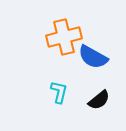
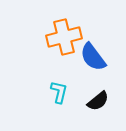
blue semicircle: rotated 24 degrees clockwise
black semicircle: moved 1 px left, 1 px down
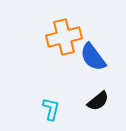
cyan L-shape: moved 8 px left, 17 px down
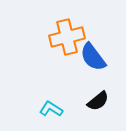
orange cross: moved 3 px right
cyan L-shape: rotated 70 degrees counterclockwise
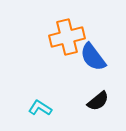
cyan L-shape: moved 11 px left, 1 px up
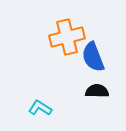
blue semicircle: rotated 16 degrees clockwise
black semicircle: moved 1 px left, 10 px up; rotated 140 degrees counterclockwise
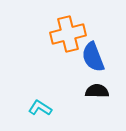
orange cross: moved 1 px right, 3 px up
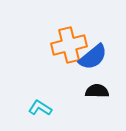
orange cross: moved 1 px right, 11 px down
blue semicircle: rotated 108 degrees counterclockwise
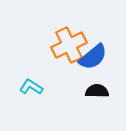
orange cross: rotated 12 degrees counterclockwise
cyan L-shape: moved 9 px left, 21 px up
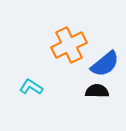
blue semicircle: moved 12 px right, 7 px down
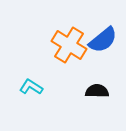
orange cross: rotated 32 degrees counterclockwise
blue semicircle: moved 2 px left, 24 px up
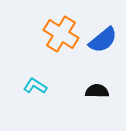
orange cross: moved 8 px left, 11 px up
cyan L-shape: moved 4 px right, 1 px up
